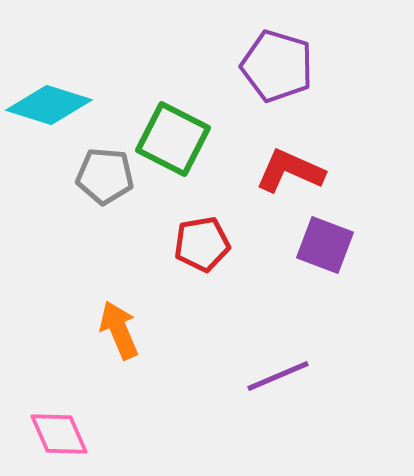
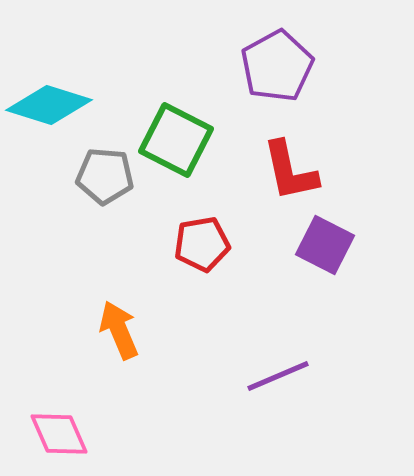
purple pentagon: rotated 26 degrees clockwise
green square: moved 3 px right, 1 px down
red L-shape: rotated 126 degrees counterclockwise
purple square: rotated 6 degrees clockwise
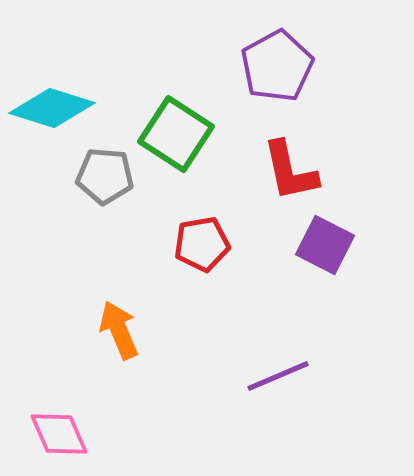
cyan diamond: moved 3 px right, 3 px down
green square: moved 6 px up; rotated 6 degrees clockwise
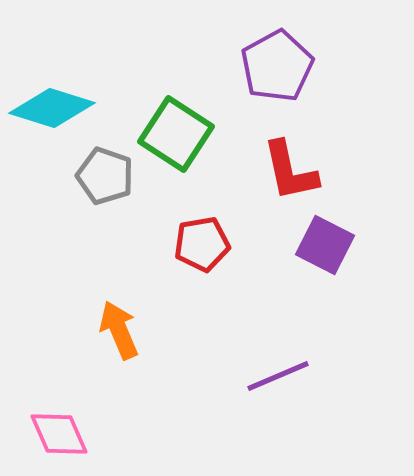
gray pentagon: rotated 14 degrees clockwise
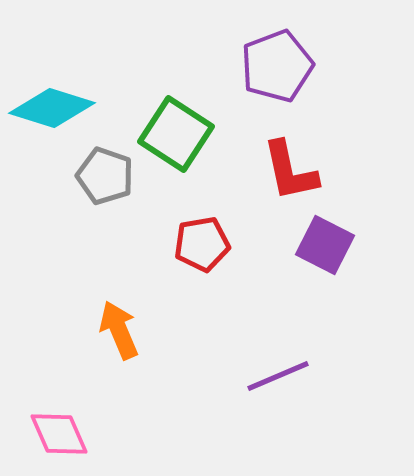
purple pentagon: rotated 8 degrees clockwise
